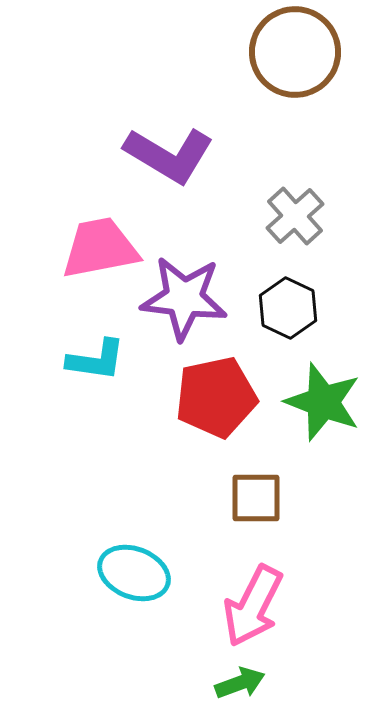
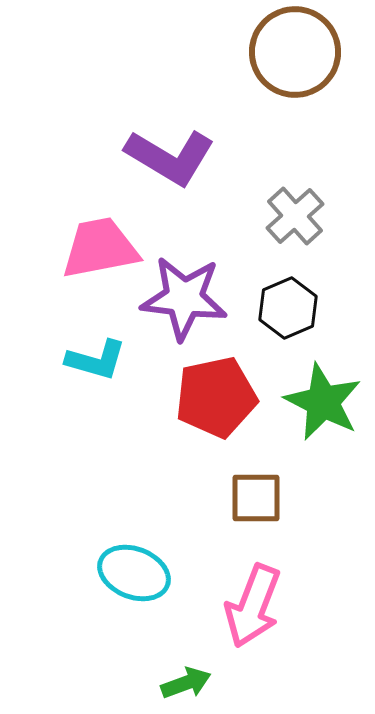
purple L-shape: moved 1 px right, 2 px down
black hexagon: rotated 12 degrees clockwise
cyan L-shape: rotated 8 degrees clockwise
green star: rotated 6 degrees clockwise
pink arrow: rotated 6 degrees counterclockwise
green arrow: moved 54 px left
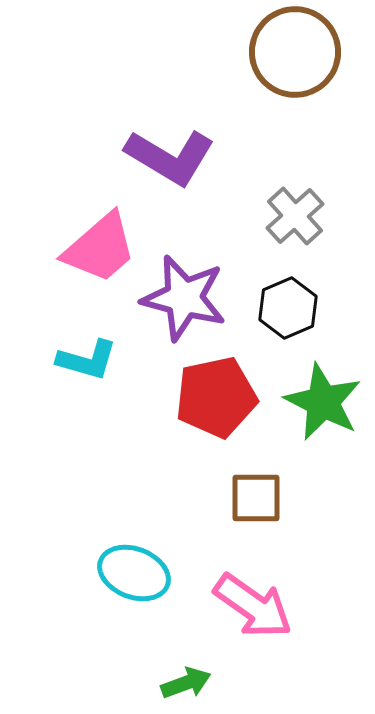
pink trapezoid: rotated 150 degrees clockwise
purple star: rotated 8 degrees clockwise
cyan L-shape: moved 9 px left
pink arrow: rotated 76 degrees counterclockwise
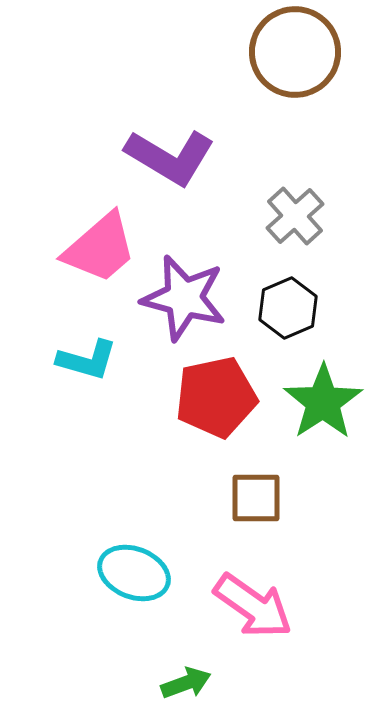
green star: rotated 12 degrees clockwise
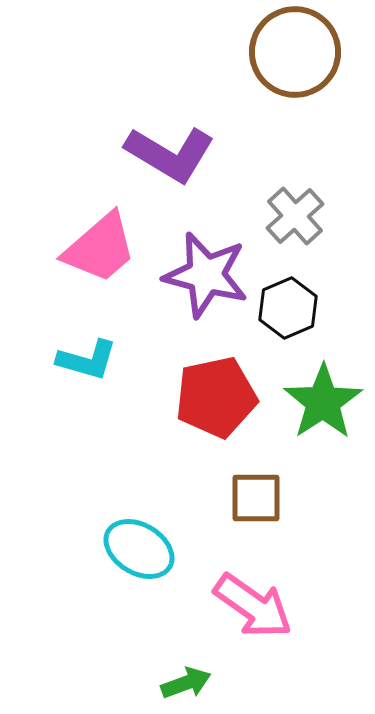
purple L-shape: moved 3 px up
purple star: moved 22 px right, 23 px up
cyan ellipse: moved 5 px right, 24 px up; rotated 10 degrees clockwise
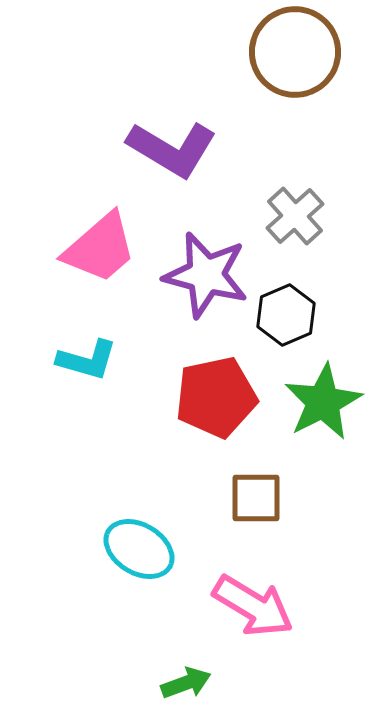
purple L-shape: moved 2 px right, 5 px up
black hexagon: moved 2 px left, 7 px down
green star: rotated 6 degrees clockwise
pink arrow: rotated 4 degrees counterclockwise
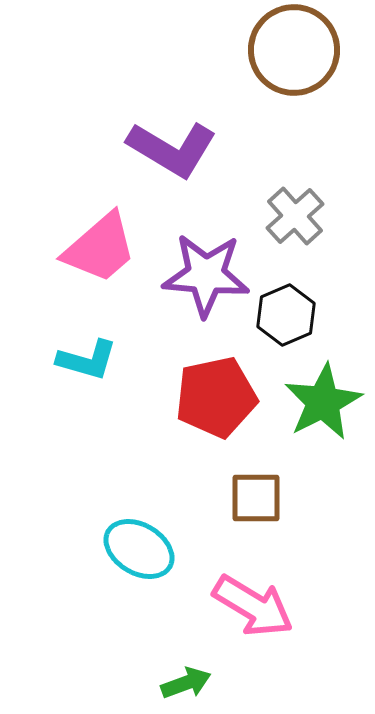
brown circle: moved 1 px left, 2 px up
purple star: rotated 10 degrees counterclockwise
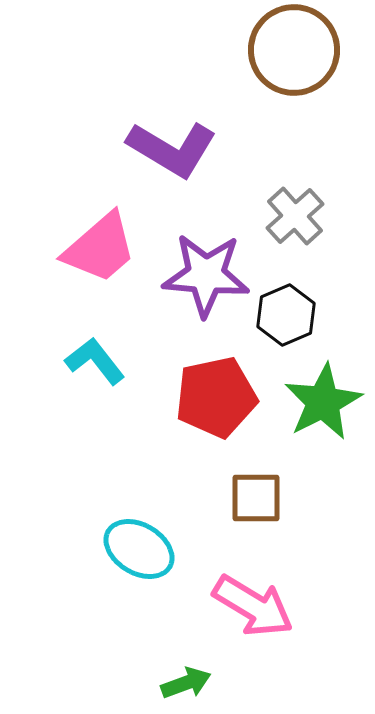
cyan L-shape: moved 8 px right, 1 px down; rotated 144 degrees counterclockwise
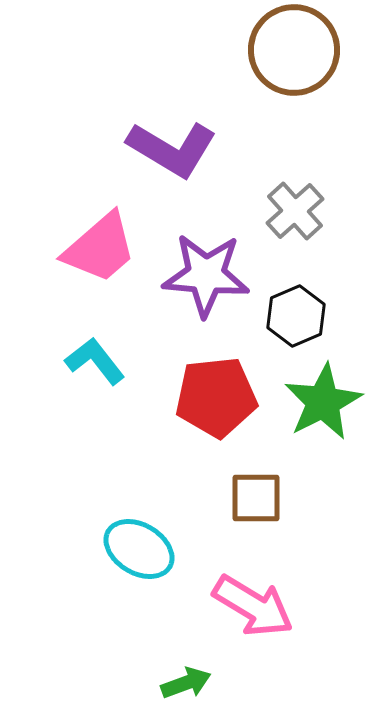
gray cross: moved 5 px up
black hexagon: moved 10 px right, 1 px down
red pentagon: rotated 6 degrees clockwise
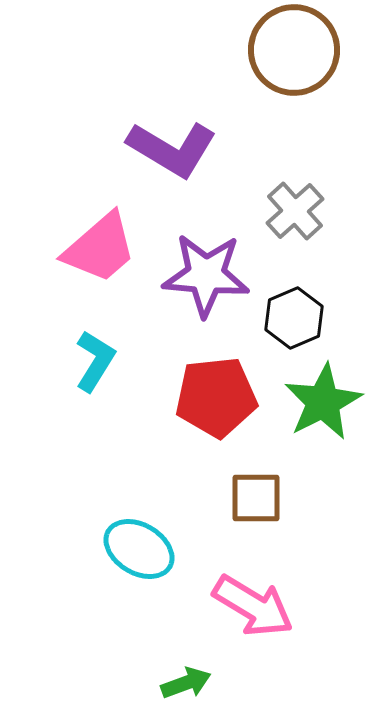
black hexagon: moved 2 px left, 2 px down
cyan L-shape: rotated 70 degrees clockwise
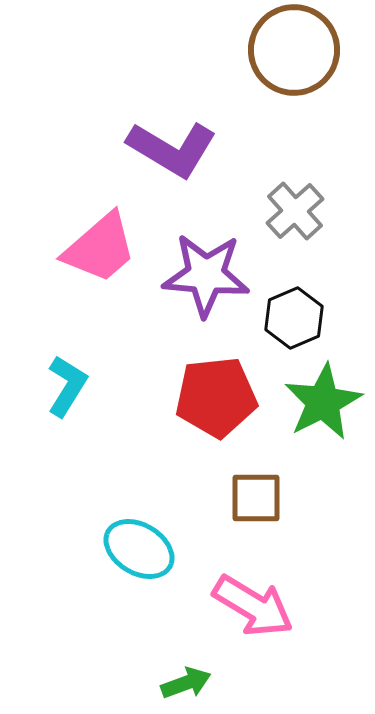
cyan L-shape: moved 28 px left, 25 px down
